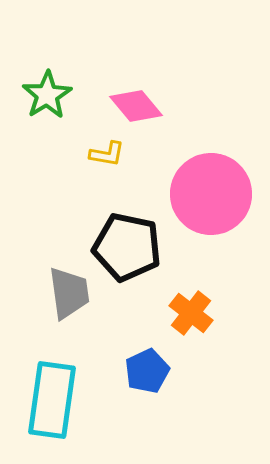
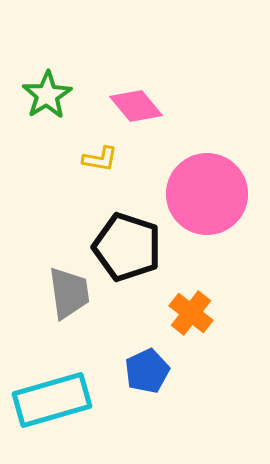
yellow L-shape: moved 7 px left, 5 px down
pink circle: moved 4 px left
black pentagon: rotated 6 degrees clockwise
cyan rectangle: rotated 66 degrees clockwise
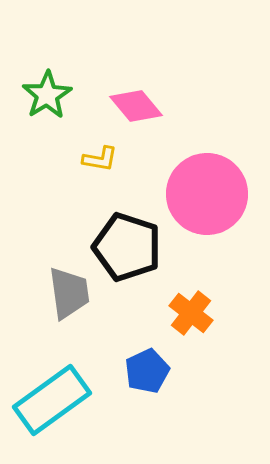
cyan rectangle: rotated 20 degrees counterclockwise
